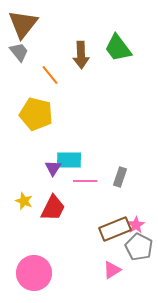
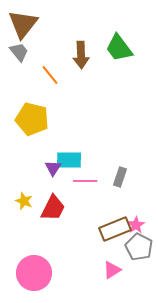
green trapezoid: moved 1 px right
yellow pentagon: moved 4 px left, 5 px down
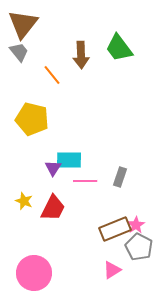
orange line: moved 2 px right
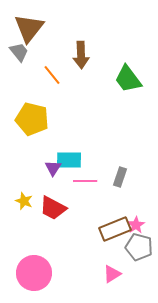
brown triangle: moved 6 px right, 4 px down
green trapezoid: moved 9 px right, 31 px down
red trapezoid: rotated 92 degrees clockwise
gray pentagon: rotated 12 degrees counterclockwise
pink triangle: moved 4 px down
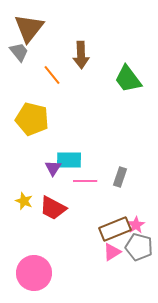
pink triangle: moved 22 px up
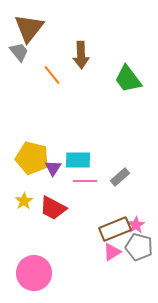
yellow pentagon: moved 39 px down
cyan rectangle: moved 9 px right
gray rectangle: rotated 30 degrees clockwise
yellow star: rotated 18 degrees clockwise
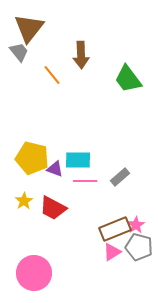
purple triangle: moved 2 px right, 1 px down; rotated 42 degrees counterclockwise
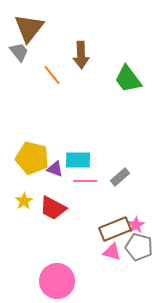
pink triangle: rotated 48 degrees clockwise
pink circle: moved 23 px right, 8 px down
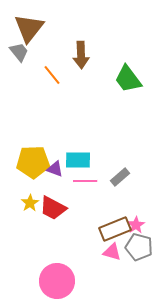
yellow pentagon: moved 1 px right, 4 px down; rotated 16 degrees counterclockwise
yellow star: moved 6 px right, 2 px down
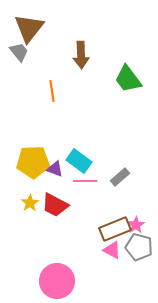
orange line: moved 16 px down; rotated 30 degrees clockwise
cyan rectangle: moved 1 px right, 1 px down; rotated 35 degrees clockwise
red trapezoid: moved 2 px right, 3 px up
pink triangle: moved 2 px up; rotated 12 degrees clockwise
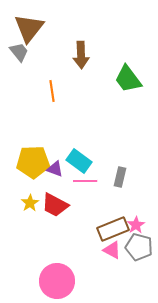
gray rectangle: rotated 36 degrees counterclockwise
brown rectangle: moved 2 px left
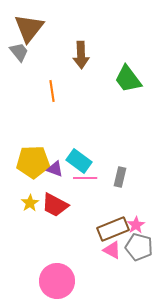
pink line: moved 3 px up
